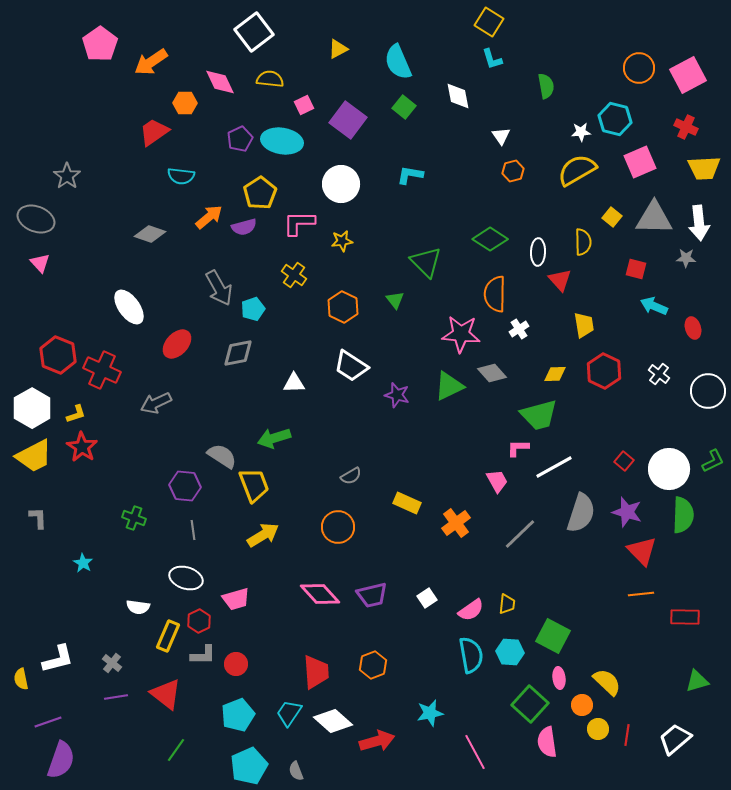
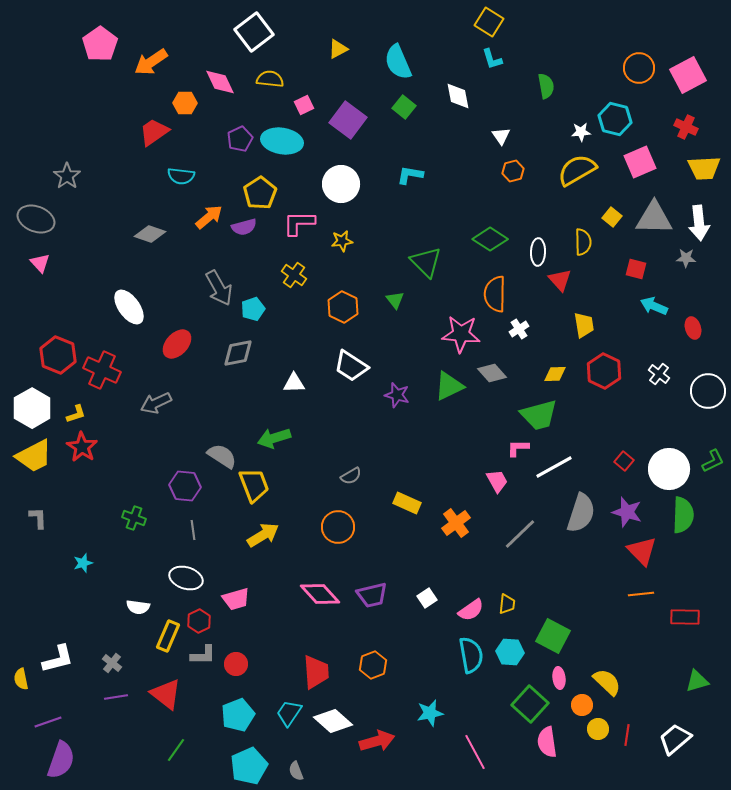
cyan star at (83, 563): rotated 24 degrees clockwise
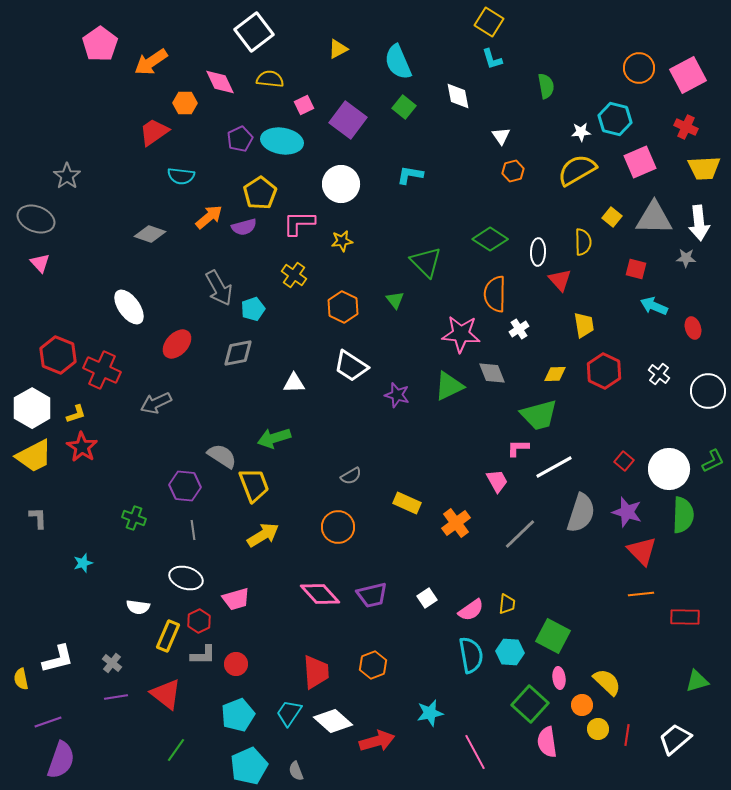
gray diamond at (492, 373): rotated 20 degrees clockwise
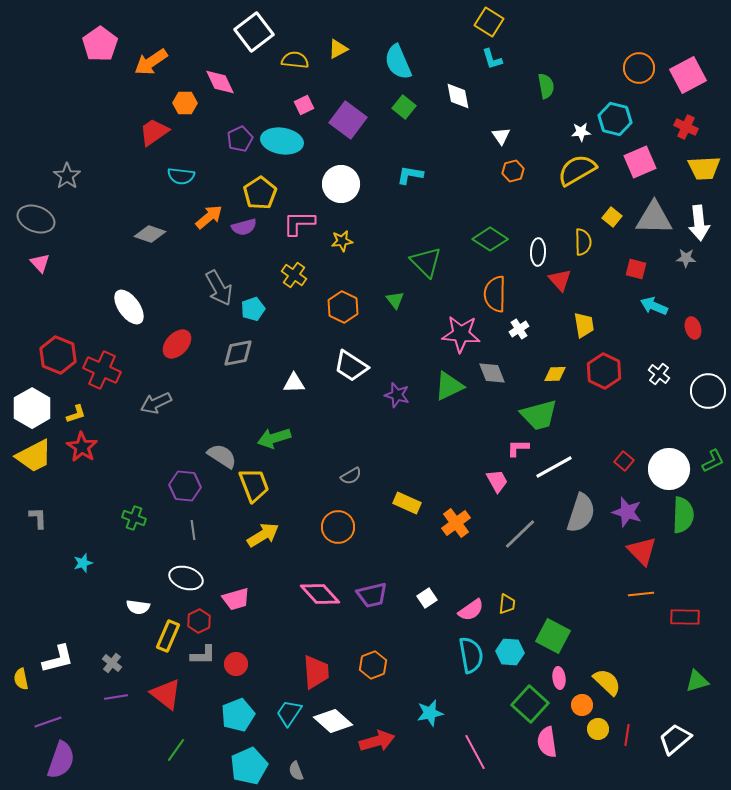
yellow semicircle at (270, 79): moved 25 px right, 19 px up
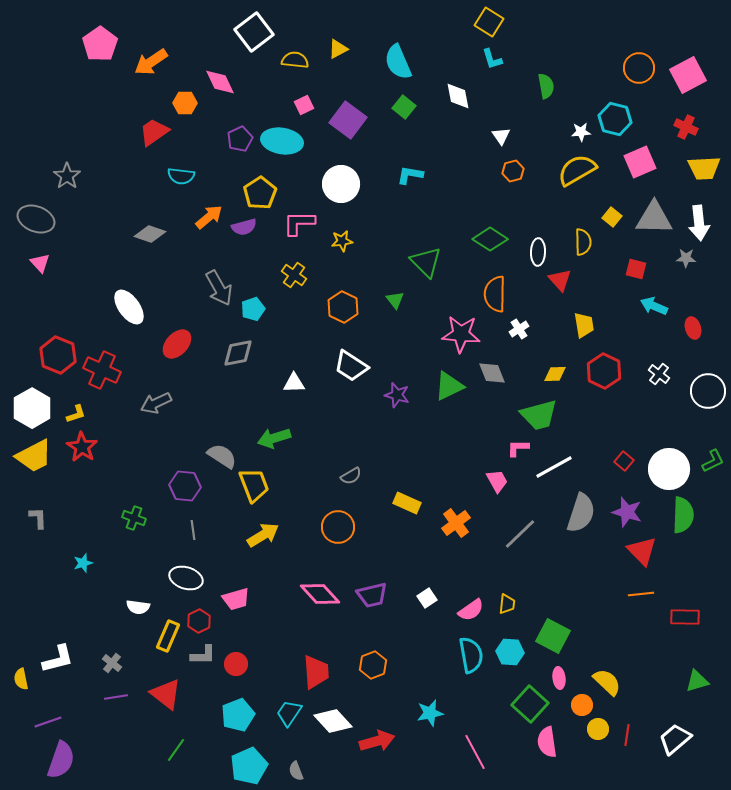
white diamond at (333, 721): rotated 6 degrees clockwise
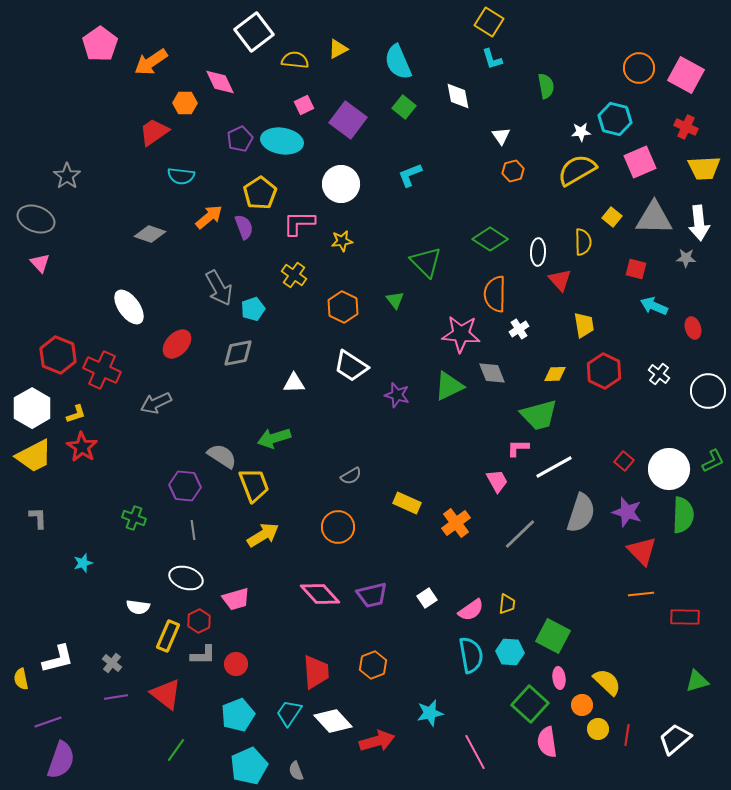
pink square at (688, 75): moved 2 px left; rotated 33 degrees counterclockwise
cyan L-shape at (410, 175): rotated 32 degrees counterclockwise
purple semicircle at (244, 227): rotated 95 degrees counterclockwise
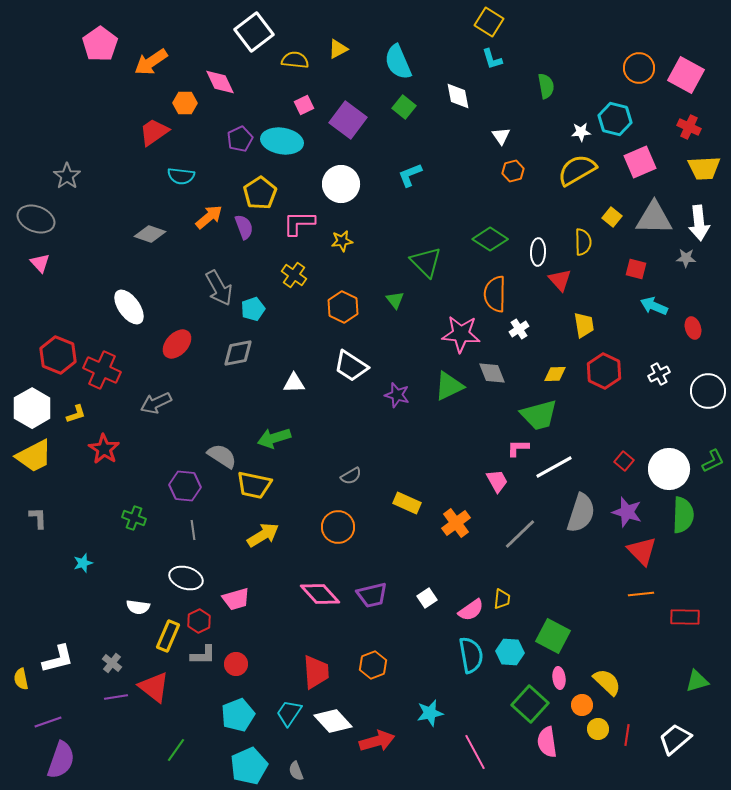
red cross at (686, 127): moved 3 px right
white cross at (659, 374): rotated 25 degrees clockwise
red star at (82, 447): moved 22 px right, 2 px down
yellow trapezoid at (254, 485): rotated 123 degrees clockwise
yellow trapezoid at (507, 604): moved 5 px left, 5 px up
red triangle at (166, 694): moved 12 px left, 7 px up
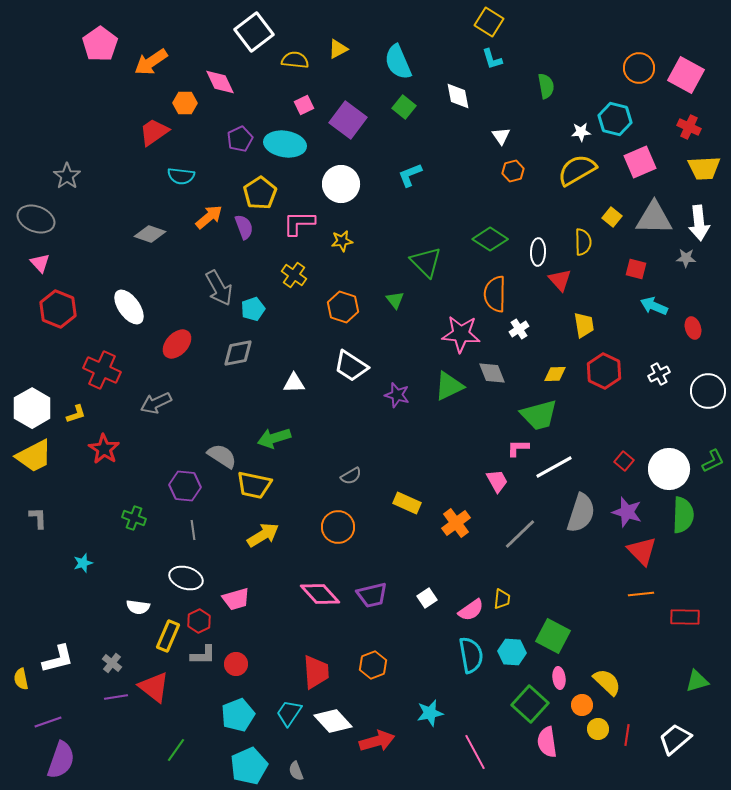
cyan ellipse at (282, 141): moved 3 px right, 3 px down
orange hexagon at (343, 307): rotated 8 degrees counterclockwise
red hexagon at (58, 355): moved 46 px up
cyan hexagon at (510, 652): moved 2 px right
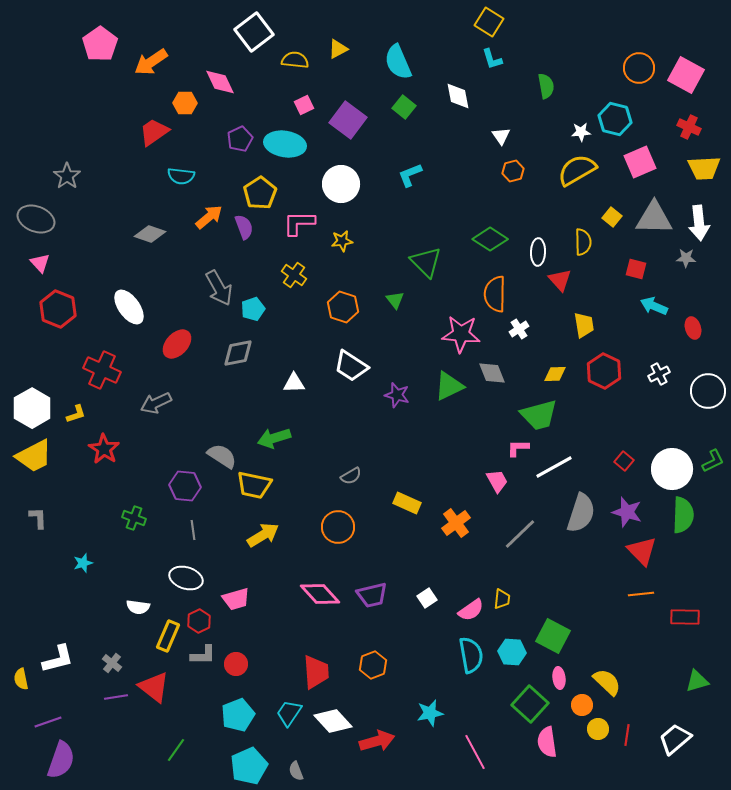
white circle at (669, 469): moved 3 px right
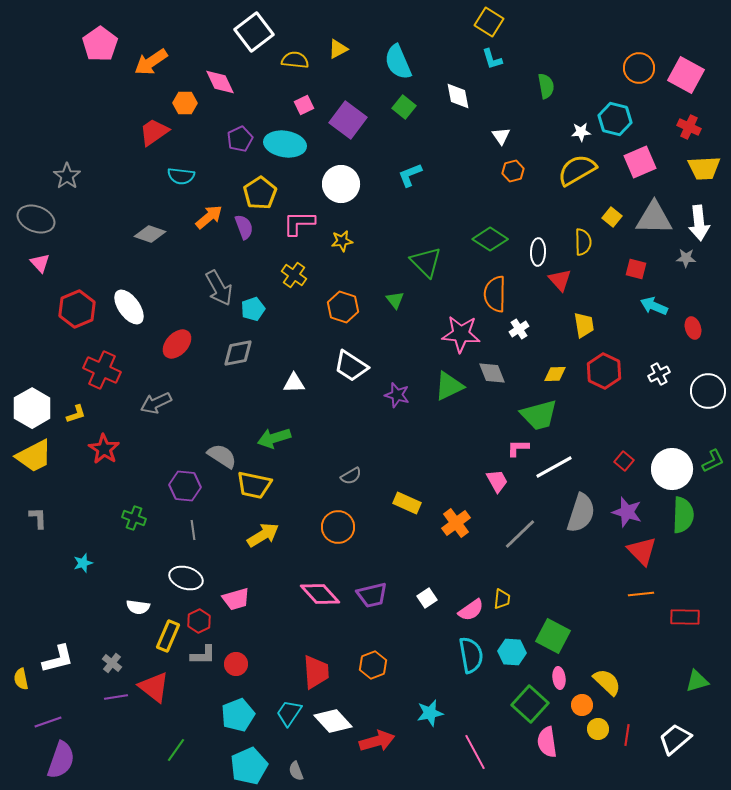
red hexagon at (58, 309): moved 19 px right; rotated 15 degrees clockwise
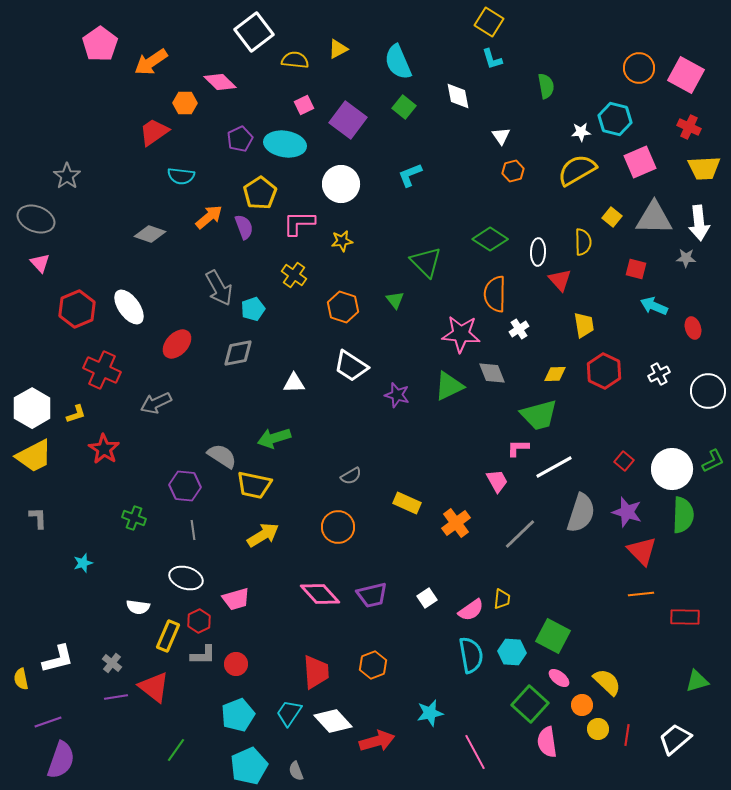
pink diamond at (220, 82): rotated 20 degrees counterclockwise
pink ellipse at (559, 678): rotated 45 degrees counterclockwise
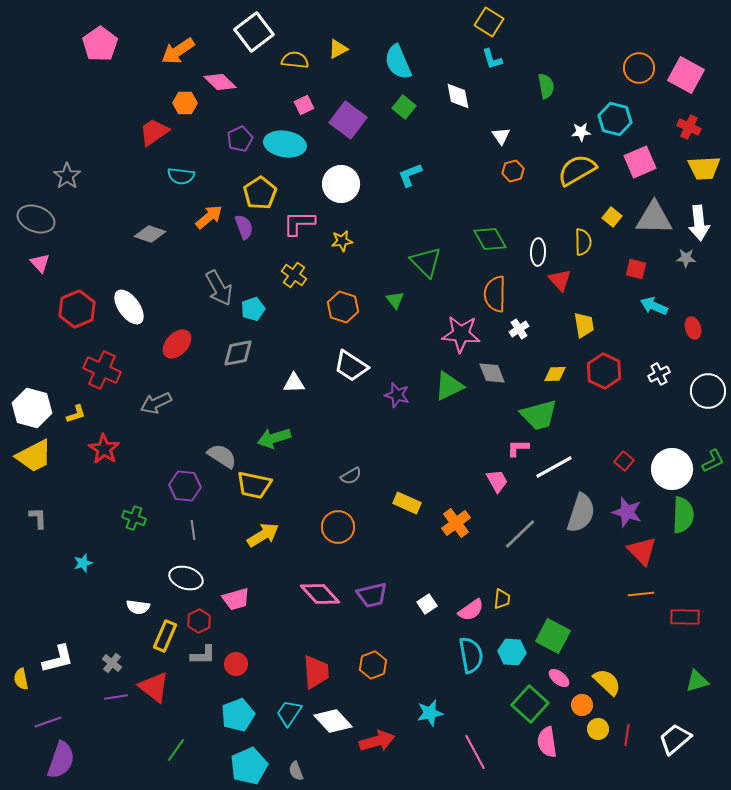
orange arrow at (151, 62): moved 27 px right, 11 px up
green diamond at (490, 239): rotated 28 degrees clockwise
white hexagon at (32, 408): rotated 15 degrees counterclockwise
white square at (427, 598): moved 6 px down
yellow rectangle at (168, 636): moved 3 px left
